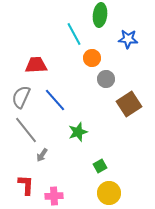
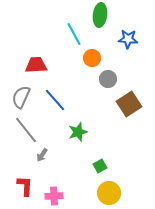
gray circle: moved 2 px right
red L-shape: moved 1 px left, 1 px down
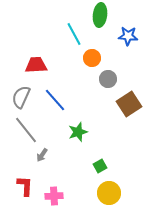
blue star: moved 3 px up
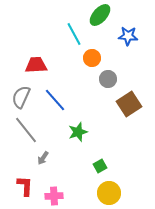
green ellipse: rotated 35 degrees clockwise
gray arrow: moved 1 px right, 3 px down
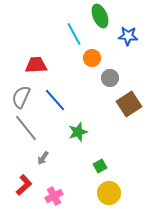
green ellipse: moved 1 px down; rotated 65 degrees counterclockwise
gray circle: moved 2 px right, 1 px up
gray line: moved 2 px up
red L-shape: moved 1 px left, 1 px up; rotated 45 degrees clockwise
pink cross: rotated 24 degrees counterclockwise
